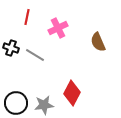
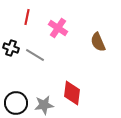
pink cross: rotated 30 degrees counterclockwise
red diamond: rotated 20 degrees counterclockwise
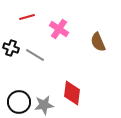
red line: rotated 63 degrees clockwise
pink cross: moved 1 px right, 1 px down
black circle: moved 3 px right, 1 px up
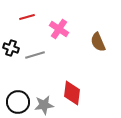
gray line: rotated 48 degrees counterclockwise
black circle: moved 1 px left
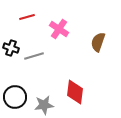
brown semicircle: rotated 42 degrees clockwise
gray line: moved 1 px left, 1 px down
red diamond: moved 3 px right, 1 px up
black circle: moved 3 px left, 5 px up
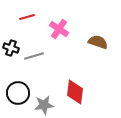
brown semicircle: rotated 90 degrees clockwise
black circle: moved 3 px right, 4 px up
